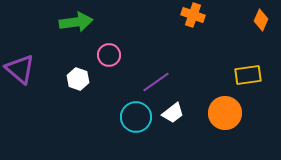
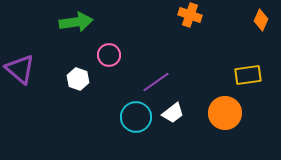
orange cross: moved 3 px left
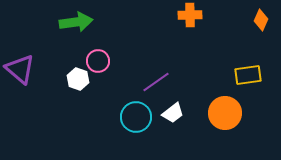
orange cross: rotated 20 degrees counterclockwise
pink circle: moved 11 px left, 6 px down
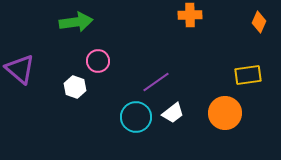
orange diamond: moved 2 px left, 2 px down
white hexagon: moved 3 px left, 8 px down
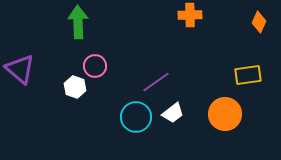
green arrow: moved 2 px right; rotated 84 degrees counterclockwise
pink circle: moved 3 px left, 5 px down
orange circle: moved 1 px down
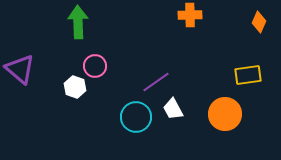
white trapezoid: moved 4 px up; rotated 100 degrees clockwise
